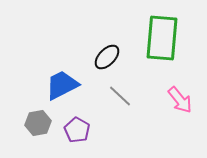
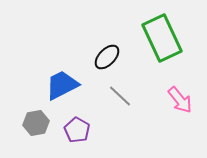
green rectangle: rotated 30 degrees counterclockwise
gray hexagon: moved 2 px left
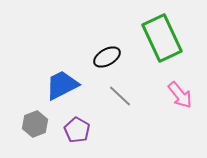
black ellipse: rotated 16 degrees clockwise
pink arrow: moved 5 px up
gray hexagon: moved 1 px left, 1 px down; rotated 10 degrees counterclockwise
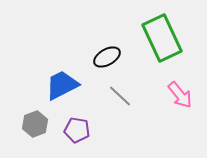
purple pentagon: rotated 20 degrees counterclockwise
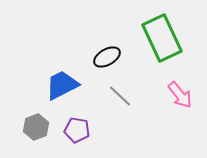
gray hexagon: moved 1 px right, 3 px down
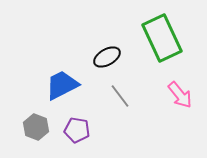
gray line: rotated 10 degrees clockwise
gray hexagon: rotated 20 degrees counterclockwise
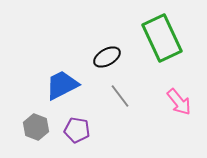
pink arrow: moved 1 px left, 7 px down
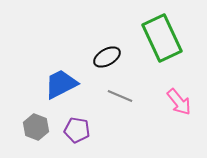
blue trapezoid: moved 1 px left, 1 px up
gray line: rotated 30 degrees counterclockwise
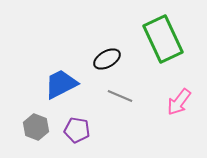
green rectangle: moved 1 px right, 1 px down
black ellipse: moved 2 px down
pink arrow: rotated 76 degrees clockwise
